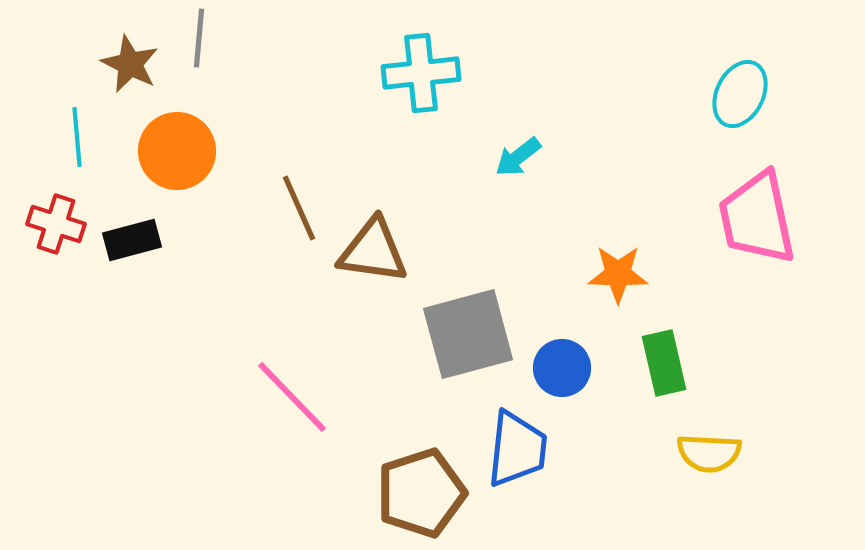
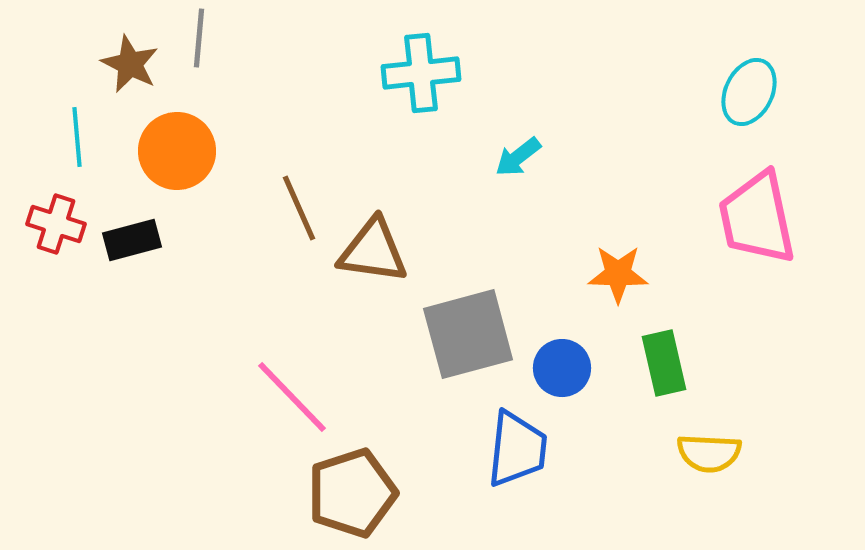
cyan ellipse: moved 9 px right, 2 px up
brown pentagon: moved 69 px left
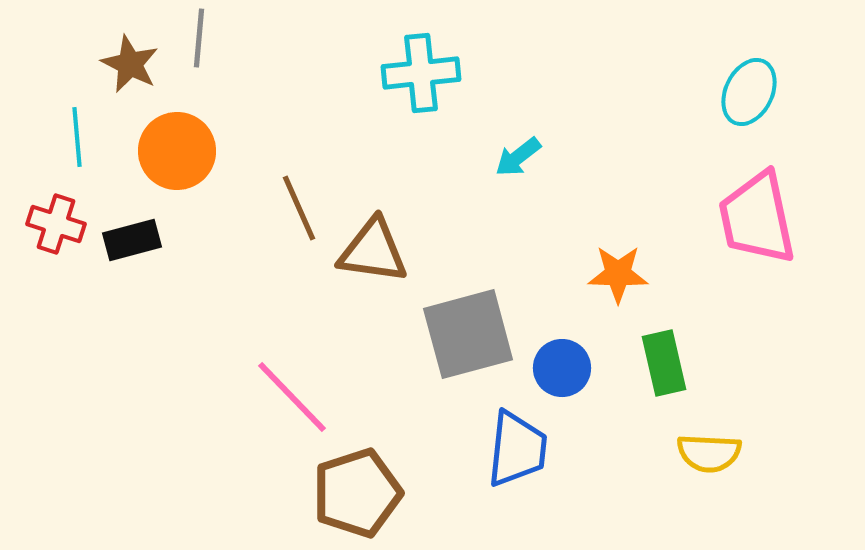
brown pentagon: moved 5 px right
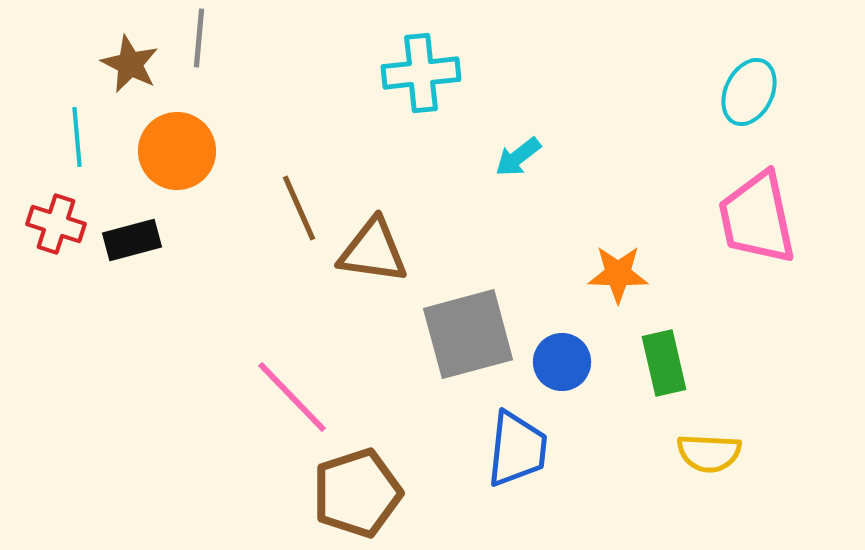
blue circle: moved 6 px up
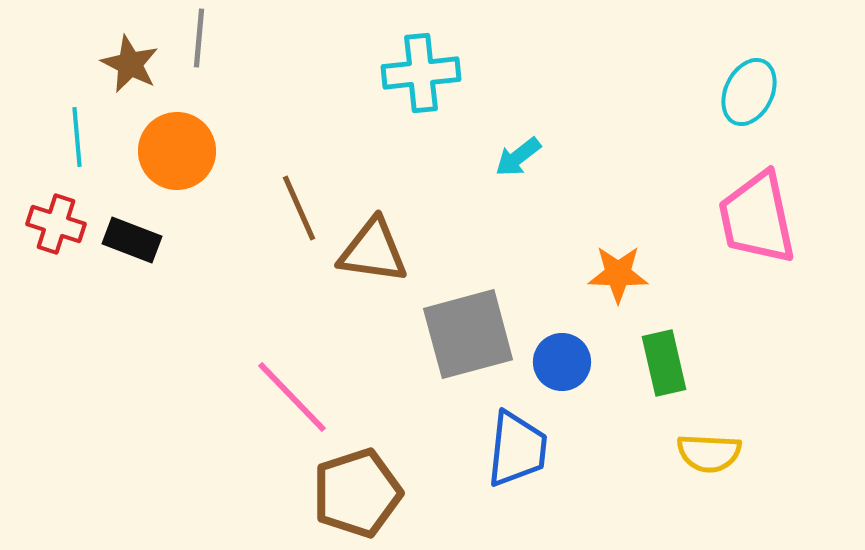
black rectangle: rotated 36 degrees clockwise
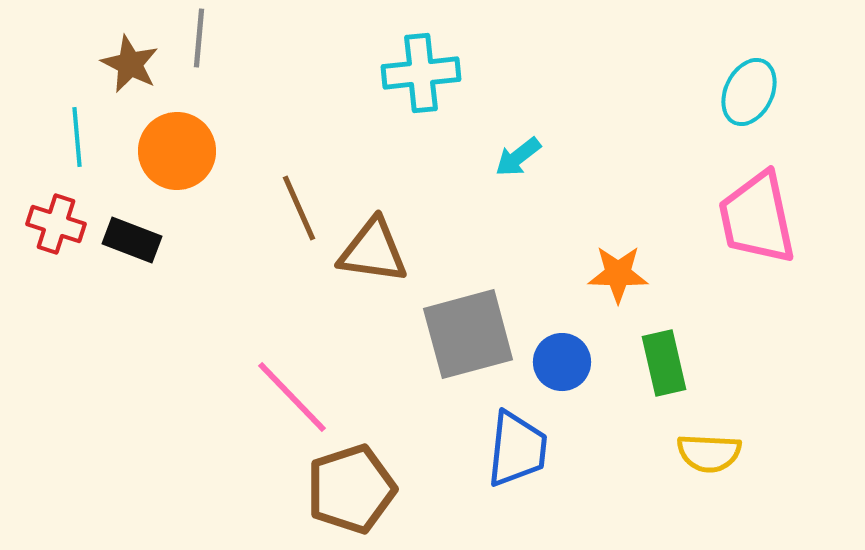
brown pentagon: moved 6 px left, 4 px up
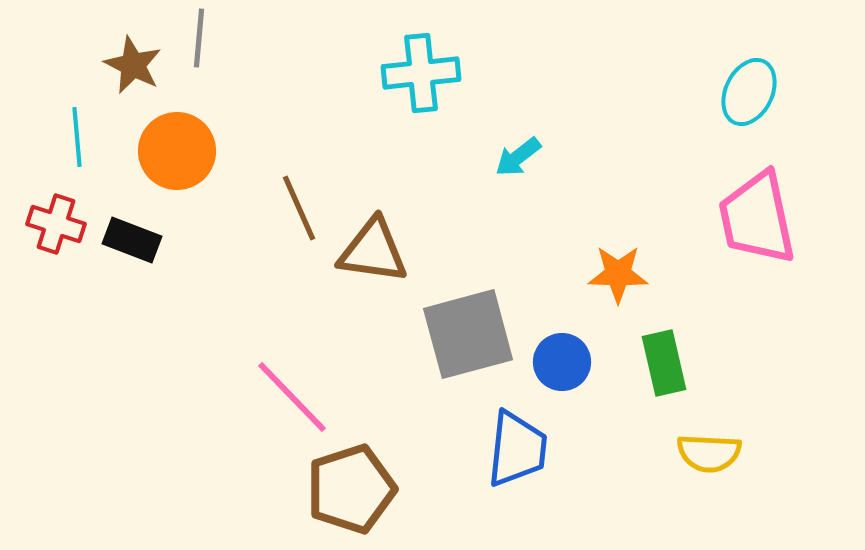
brown star: moved 3 px right, 1 px down
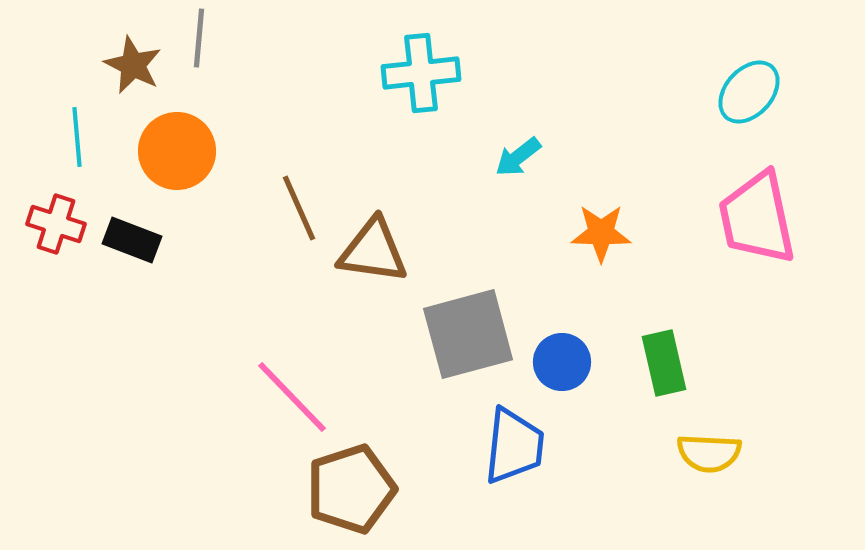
cyan ellipse: rotated 16 degrees clockwise
orange star: moved 17 px left, 41 px up
blue trapezoid: moved 3 px left, 3 px up
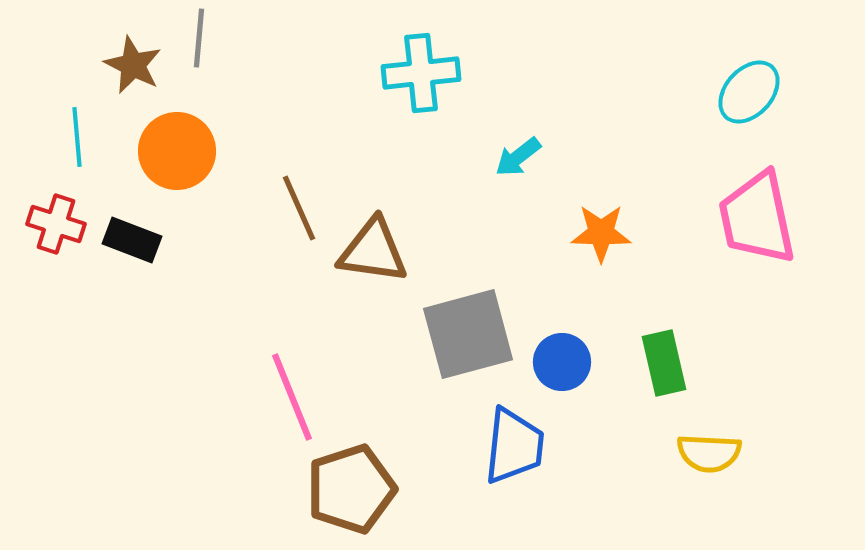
pink line: rotated 22 degrees clockwise
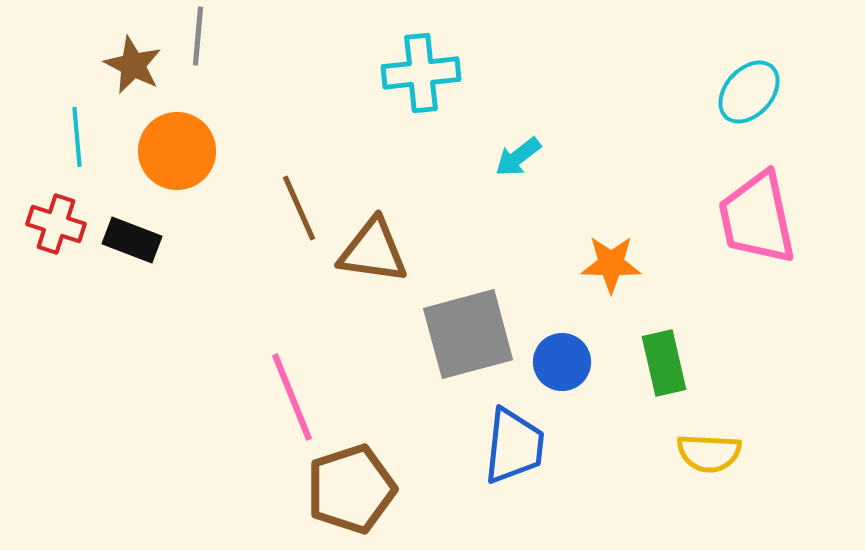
gray line: moved 1 px left, 2 px up
orange star: moved 10 px right, 31 px down
